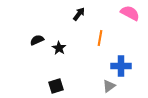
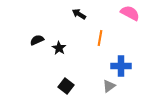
black arrow: rotated 96 degrees counterclockwise
black square: moved 10 px right; rotated 35 degrees counterclockwise
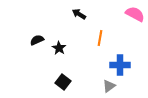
pink semicircle: moved 5 px right, 1 px down
blue cross: moved 1 px left, 1 px up
black square: moved 3 px left, 4 px up
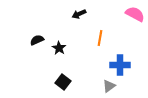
black arrow: rotated 56 degrees counterclockwise
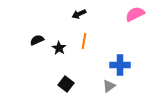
pink semicircle: rotated 54 degrees counterclockwise
orange line: moved 16 px left, 3 px down
black square: moved 3 px right, 2 px down
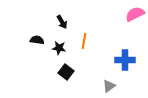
black arrow: moved 17 px left, 8 px down; rotated 96 degrees counterclockwise
black semicircle: rotated 32 degrees clockwise
black star: rotated 24 degrees counterclockwise
blue cross: moved 5 px right, 5 px up
black square: moved 12 px up
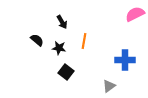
black semicircle: rotated 32 degrees clockwise
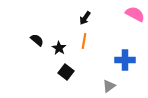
pink semicircle: rotated 54 degrees clockwise
black arrow: moved 23 px right, 4 px up; rotated 64 degrees clockwise
black star: rotated 24 degrees clockwise
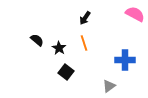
orange line: moved 2 px down; rotated 28 degrees counterclockwise
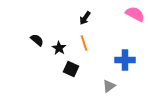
black square: moved 5 px right, 3 px up; rotated 14 degrees counterclockwise
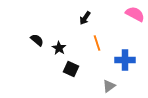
orange line: moved 13 px right
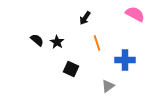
black star: moved 2 px left, 6 px up
gray triangle: moved 1 px left
